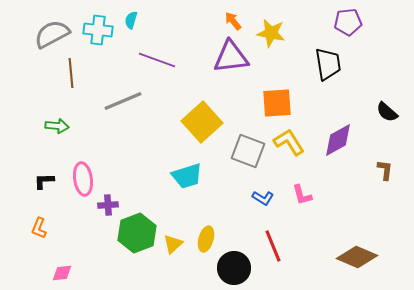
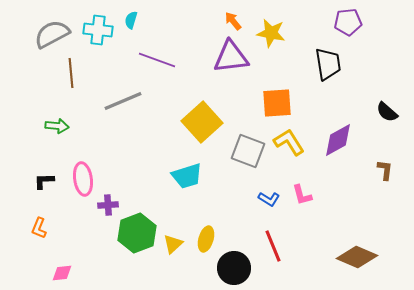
blue L-shape: moved 6 px right, 1 px down
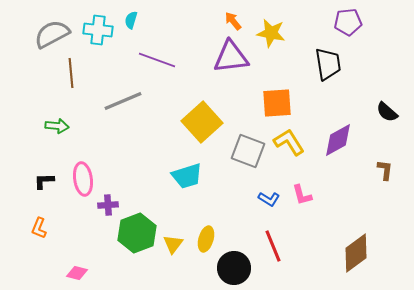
yellow triangle: rotated 10 degrees counterclockwise
brown diamond: moved 1 px left, 4 px up; rotated 60 degrees counterclockwise
pink diamond: moved 15 px right; rotated 20 degrees clockwise
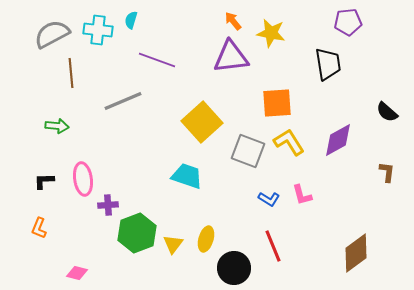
brown L-shape: moved 2 px right, 2 px down
cyan trapezoid: rotated 144 degrees counterclockwise
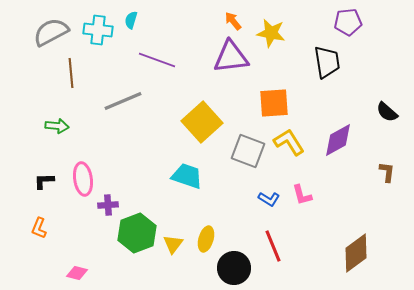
gray semicircle: moved 1 px left, 2 px up
black trapezoid: moved 1 px left, 2 px up
orange square: moved 3 px left
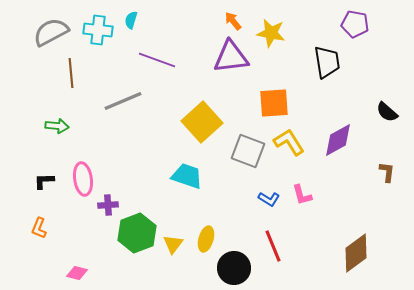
purple pentagon: moved 7 px right, 2 px down; rotated 16 degrees clockwise
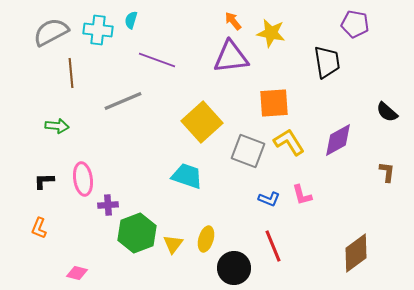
blue L-shape: rotated 10 degrees counterclockwise
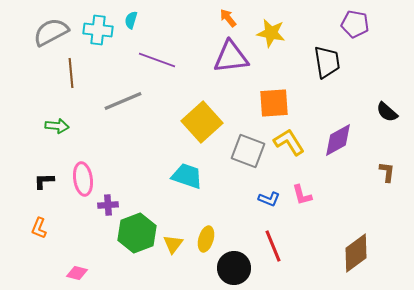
orange arrow: moved 5 px left, 3 px up
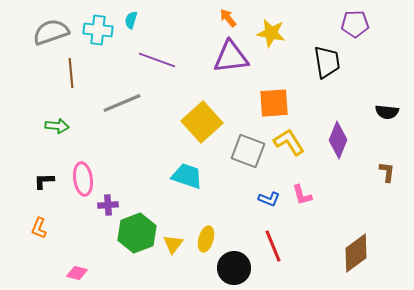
purple pentagon: rotated 12 degrees counterclockwise
gray semicircle: rotated 9 degrees clockwise
gray line: moved 1 px left, 2 px down
black semicircle: rotated 35 degrees counterclockwise
purple diamond: rotated 39 degrees counterclockwise
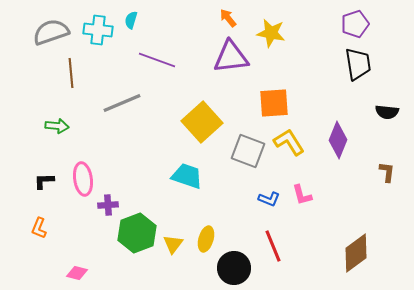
purple pentagon: rotated 16 degrees counterclockwise
black trapezoid: moved 31 px right, 2 px down
